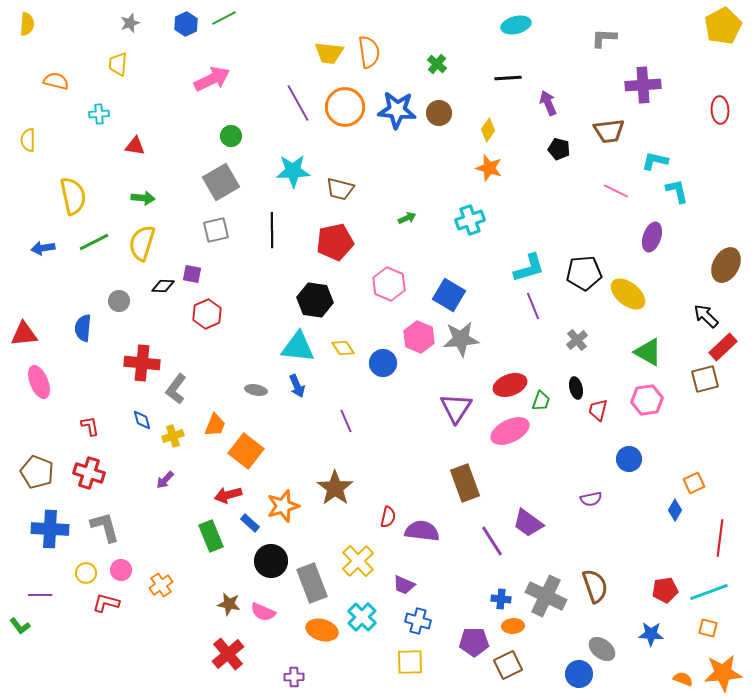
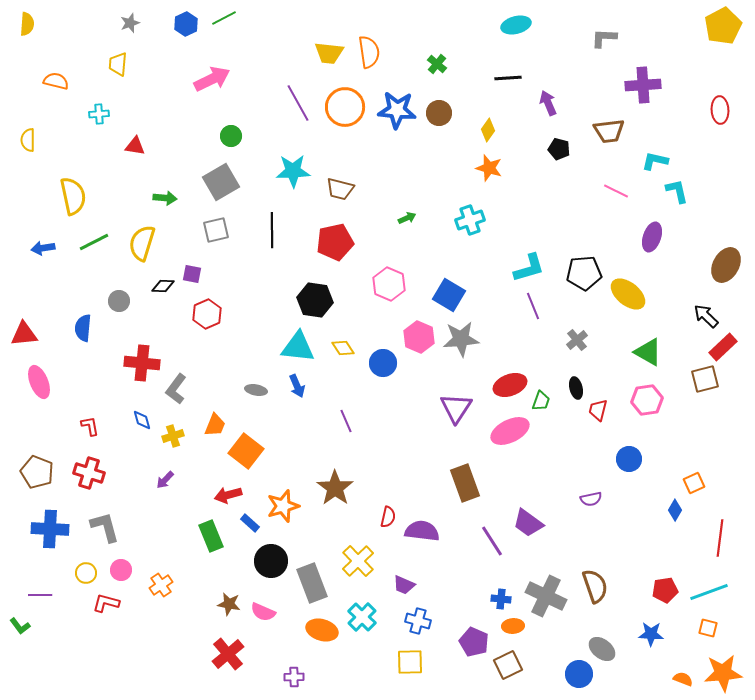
green arrow at (143, 198): moved 22 px right
purple pentagon at (474, 642): rotated 24 degrees clockwise
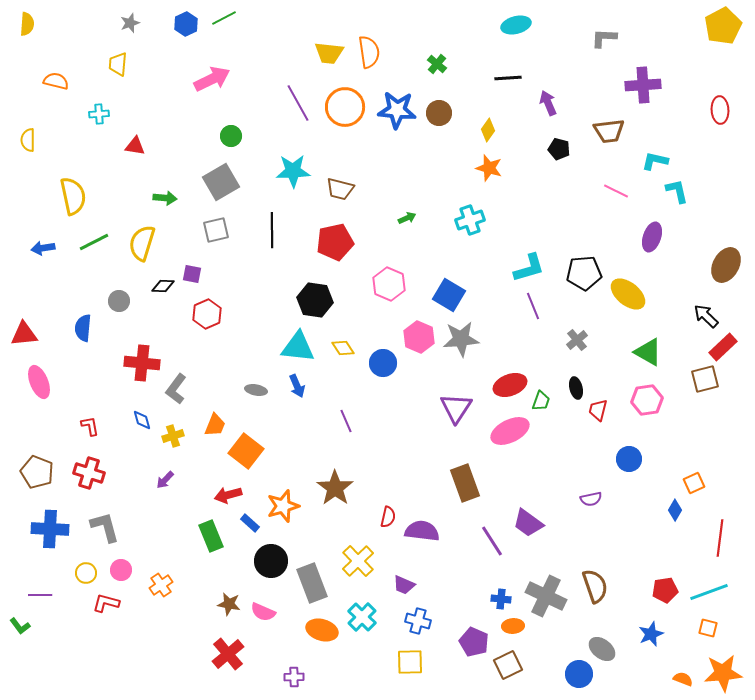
blue star at (651, 634): rotated 25 degrees counterclockwise
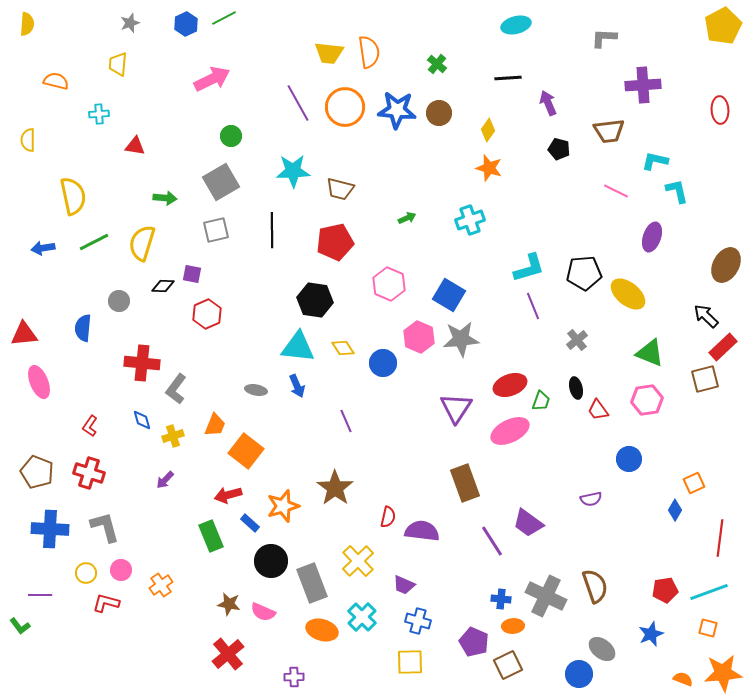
green triangle at (648, 352): moved 2 px right, 1 px down; rotated 8 degrees counterclockwise
red trapezoid at (598, 410): rotated 50 degrees counterclockwise
red L-shape at (90, 426): rotated 135 degrees counterclockwise
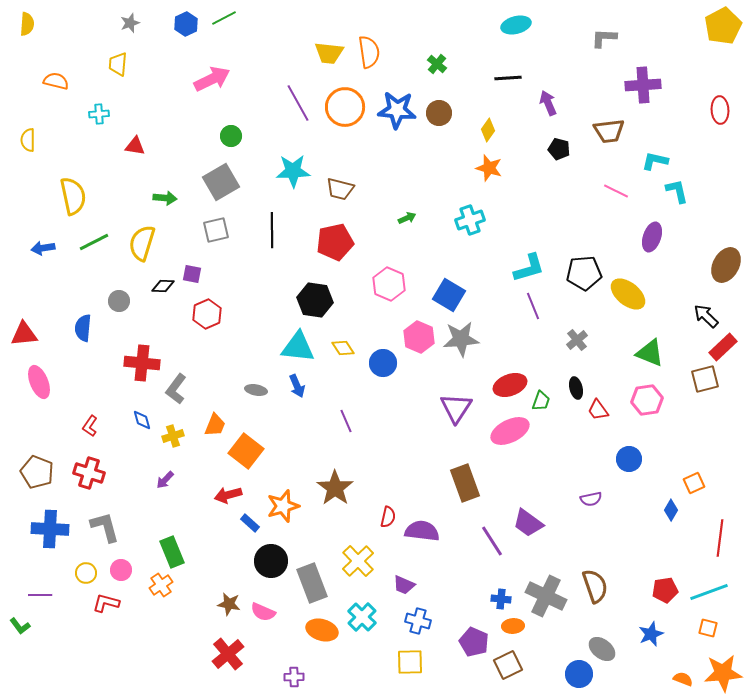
blue diamond at (675, 510): moved 4 px left
green rectangle at (211, 536): moved 39 px left, 16 px down
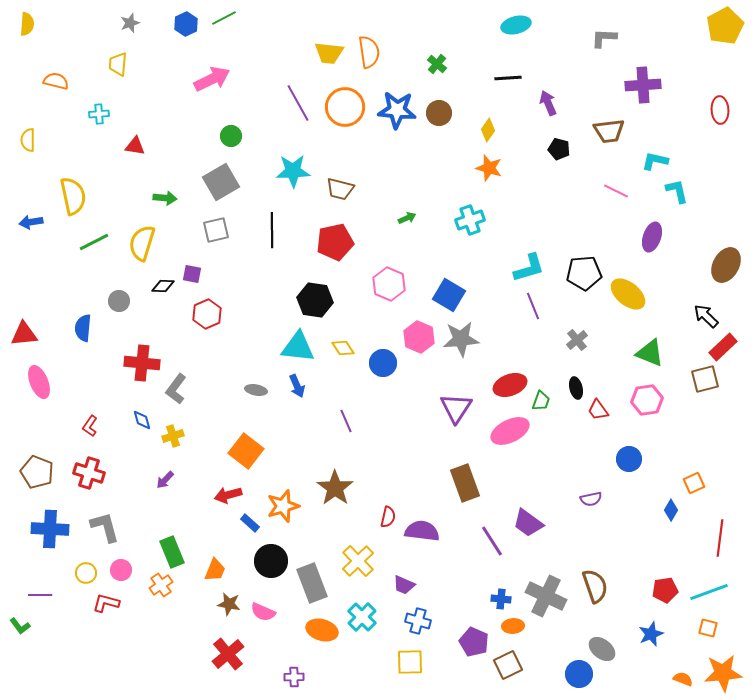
yellow pentagon at (723, 26): moved 2 px right
blue arrow at (43, 248): moved 12 px left, 26 px up
orange trapezoid at (215, 425): moved 145 px down
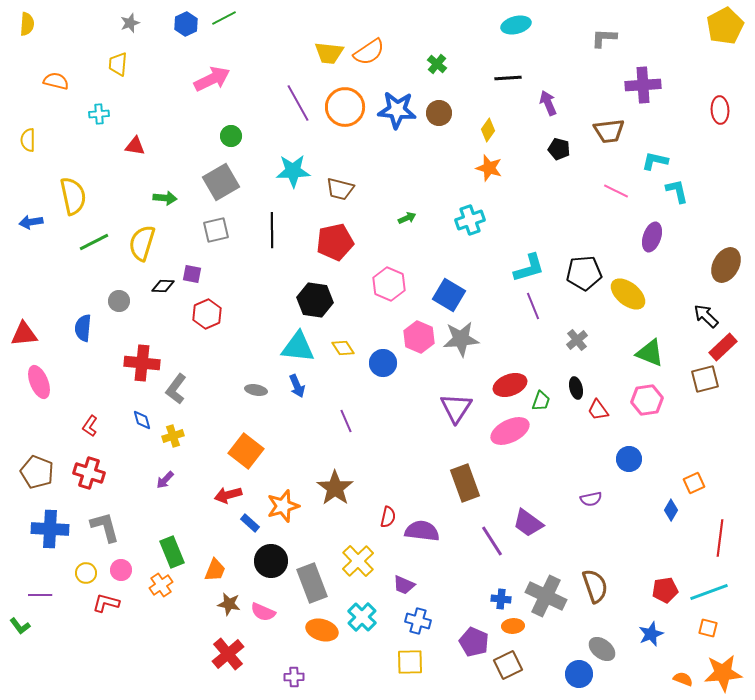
orange semicircle at (369, 52): rotated 64 degrees clockwise
